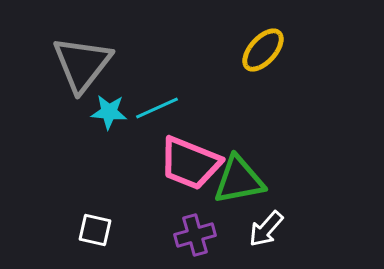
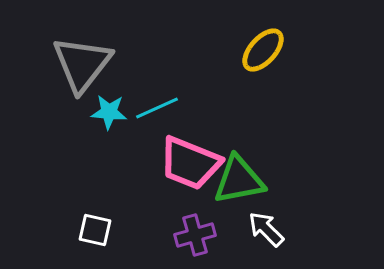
white arrow: rotated 93 degrees clockwise
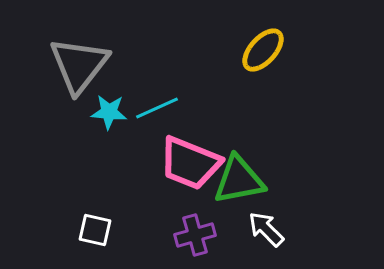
gray triangle: moved 3 px left, 1 px down
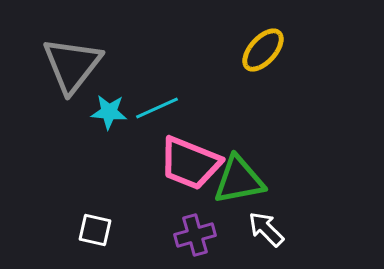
gray triangle: moved 7 px left
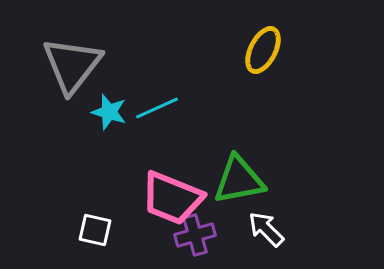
yellow ellipse: rotated 15 degrees counterclockwise
cyan star: rotated 12 degrees clockwise
pink trapezoid: moved 18 px left, 35 px down
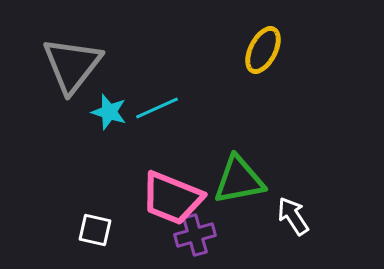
white arrow: moved 27 px right, 13 px up; rotated 12 degrees clockwise
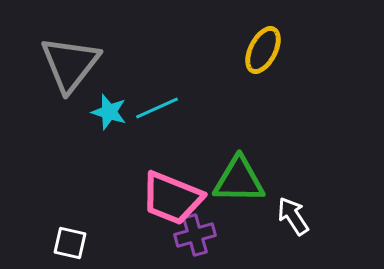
gray triangle: moved 2 px left, 1 px up
green triangle: rotated 12 degrees clockwise
white square: moved 25 px left, 13 px down
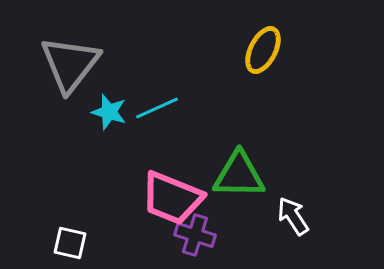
green triangle: moved 5 px up
purple cross: rotated 33 degrees clockwise
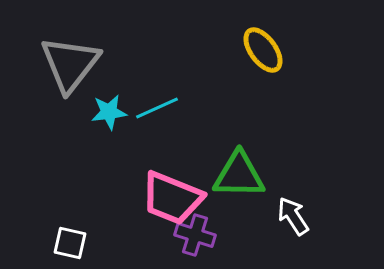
yellow ellipse: rotated 63 degrees counterclockwise
cyan star: rotated 24 degrees counterclockwise
